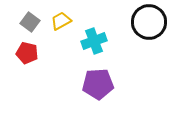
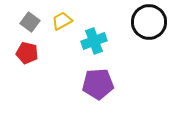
yellow trapezoid: moved 1 px right
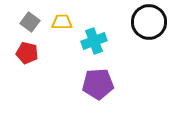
yellow trapezoid: moved 1 px down; rotated 30 degrees clockwise
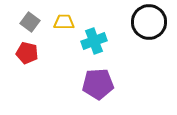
yellow trapezoid: moved 2 px right
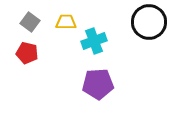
yellow trapezoid: moved 2 px right
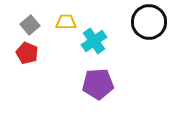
gray square: moved 3 px down; rotated 12 degrees clockwise
cyan cross: rotated 15 degrees counterclockwise
red pentagon: rotated 10 degrees clockwise
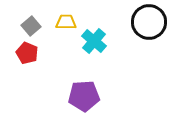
gray square: moved 1 px right, 1 px down
cyan cross: rotated 15 degrees counterclockwise
purple pentagon: moved 14 px left, 12 px down
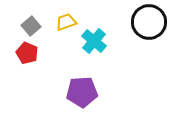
yellow trapezoid: rotated 20 degrees counterclockwise
purple pentagon: moved 2 px left, 4 px up
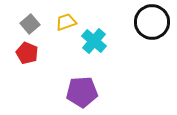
black circle: moved 3 px right
gray square: moved 1 px left, 2 px up
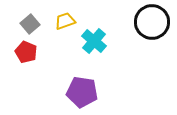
yellow trapezoid: moved 1 px left, 1 px up
red pentagon: moved 1 px left, 1 px up
purple pentagon: rotated 12 degrees clockwise
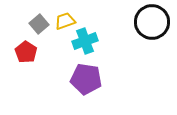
gray square: moved 9 px right
cyan cross: moved 9 px left; rotated 30 degrees clockwise
red pentagon: rotated 10 degrees clockwise
purple pentagon: moved 4 px right, 13 px up
